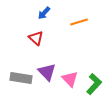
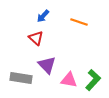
blue arrow: moved 1 px left, 3 px down
orange line: rotated 36 degrees clockwise
purple triangle: moved 7 px up
pink triangle: moved 1 px left, 1 px down; rotated 36 degrees counterclockwise
green L-shape: moved 1 px left, 4 px up
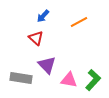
orange line: rotated 48 degrees counterclockwise
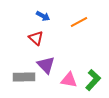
blue arrow: rotated 104 degrees counterclockwise
purple triangle: moved 1 px left
gray rectangle: moved 3 px right, 1 px up; rotated 10 degrees counterclockwise
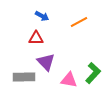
blue arrow: moved 1 px left
red triangle: rotated 42 degrees counterclockwise
purple triangle: moved 3 px up
green L-shape: moved 7 px up
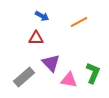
purple triangle: moved 5 px right, 1 px down
green L-shape: rotated 20 degrees counterclockwise
gray rectangle: rotated 40 degrees counterclockwise
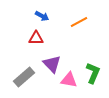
purple triangle: moved 1 px right, 1 px down
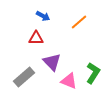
blue arrow: moved 1 px right
orange line: rotated 12 degrees counterclockwise
purple triangle: moved 2 px up
green L-shape: rotated 10 degrees clockwise
pink triangle: moved 1 px down; rotated 12 degrees clockwise
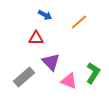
blue arrow: moved 2 px right, 1 px up
purple triangle: moved 1 px left
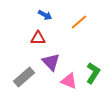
red triangle: moved 2 px right
